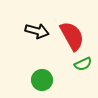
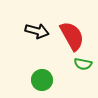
green semicircle: rotated 36 degrees clockwise
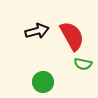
black arrow: rotated 30 degrees counterclockwise
green circle: moved 1 px right, 2 px down
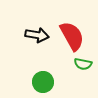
black arrow: moved 4 px down; rotated 25 degrees clockwise
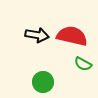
red semicircle: rotated 48 degrees counterclockwise
green semicircle: rotated 18 degrees clockwise
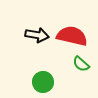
green semicircle: moved 2 px left; rotated 12 degrees clockwise
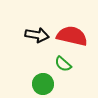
green semicircle: moved 18 px left
green circle: moved 2 px down
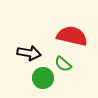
black arrow: moved 8 px left, 18 px down
green circle: moved 6 px up
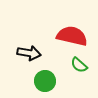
green semicircle: moved 16 px right, 1 px down
green circle: moved 2 px right, 3 px down
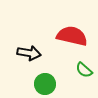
green semicircle: moved 5 px right, 5 px down
green circle: moved 3 px down
